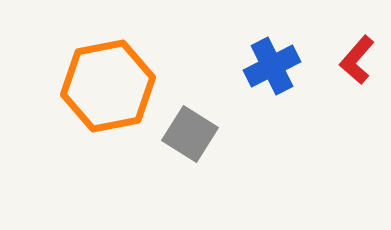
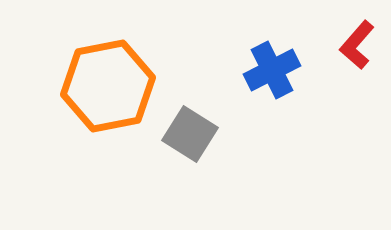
red L-shape: moved 15 px up
blue cross: moved 4 px down
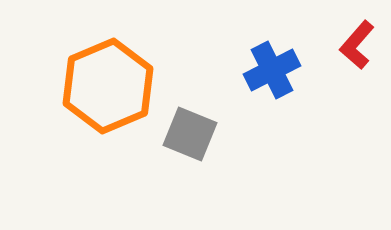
orange hexagon: rotated 12 degrees counterclockwise
gray square: rotated 10 degrees counterclockwise
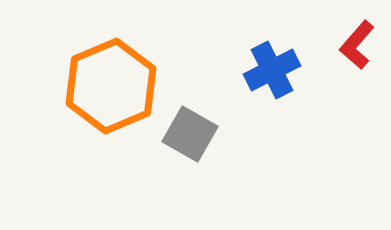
orange hexagon: moved 3 px right
gray square: rotated 8 degrees clockwise
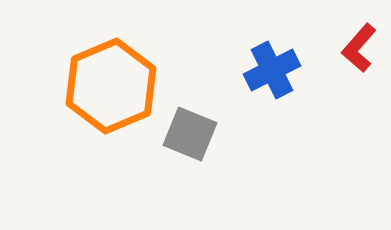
red L-shape: moved 2 px right, 3 px down
gray square: rotated 8 degrees counterclockwise
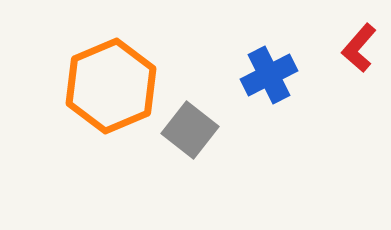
blue cross: moved 3 px left, 5 px down
gray square: moved 4 px up; rotated 16 degrees clockwise
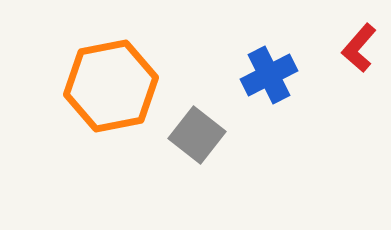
orange hexagon: rotated 12 degrees clockwise
gray square: moved 7 px right, 5 px down
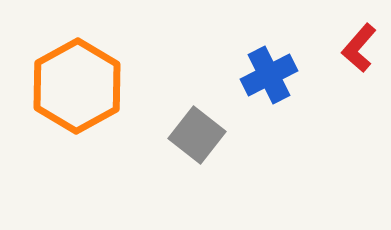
orange hexagon: moved 34 px left; rotated 18 degrees counterclockwise
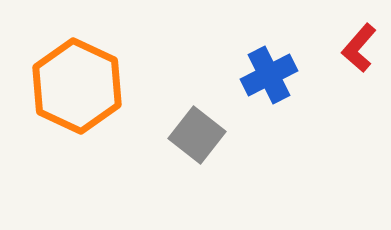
orange hexagon: rotated 6 degrees counterclockwise
